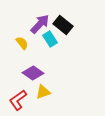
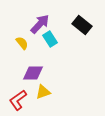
black rectangle: moved 19 px right
purple diamond: rotated 35 degrees counterclockwise
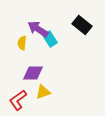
purple arrow: moved 2 px left, 5 px down; rotated 100 degrees counterclockwise
yellow semicircle: rotated 136 degrees counterclockwise
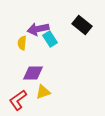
purple arrow: rotated 45 degrees counterclockwise
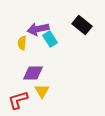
yellow triangle: moved 1 px left, 1 px up; rotated 42 degrees counterclockwise
red L-shape: rotated 20 degrees clockwise
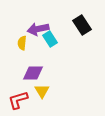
black rectangle: rotated 18 degrees clockwise
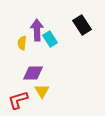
purple arrow: moved 1 px left, 1 px down; rotated 100 degrees clockwise
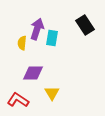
black rectangle: moved 3 px right
purple arrow: moved 1 px up; rotated 20 degrees clockwise
cyan rectangle: moved 2 px right, 1 px up; rotated 42 degrees clockwise
yellow triangle: moved 10 px right, 2 px down
red L-shape: rotated 50 degrees clockwise
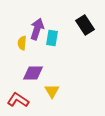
yellow triangle: moved 2 px up
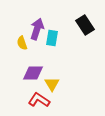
yellow semicircle: rotated 24 degrees counterclockwise
yellow triangle: moved 7 px up
red L-shape: moved 21 px right
